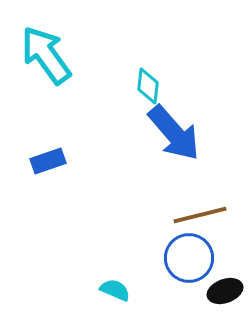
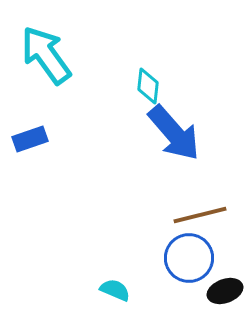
blue rectangle: moved 18 px left, 22 px up
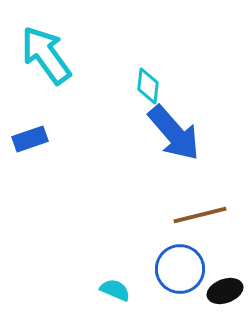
blue circle: moved 9 px left, 11 px down
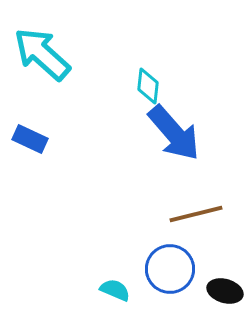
cyan arrow: moved 4 px left, 1 px up; rotated 12 degrees counterclockwise
blue rectangle: rotated 44 degrees clockwise
brown line: moved 4 px left, 1 px up
blue circle: moved 10 px left
black ellipse: rotated 36 degrees clockwise
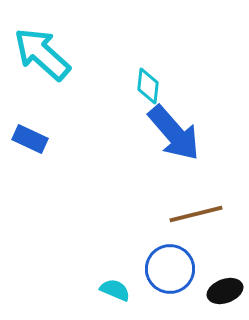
black ellipse: rotated 36 degrees counterclockwise
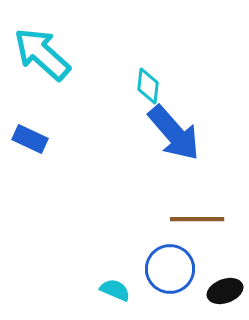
brown line: moved 1 px right, 5 px down; rotated 14 degrees clockwise
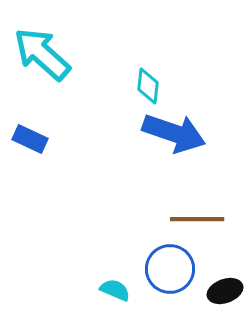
blue arrow: rotated 30 degrees counterclockwise
